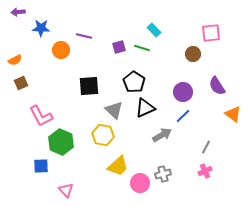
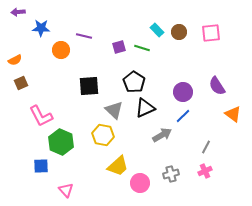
cyan rectangle: moved 3 px right
brown circle: moved 14 px left, 22 px up
gray cross: moved 8 px right
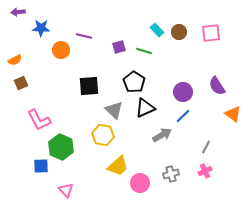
green line: moved 2 px right, 3 px down
pink L-shape: moved 2 px left, 4 px down
green hexagon: moved 5 px down
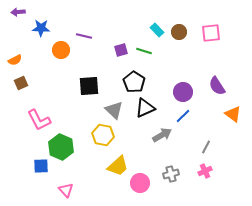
purple square: moved 2 px right, 3 px down
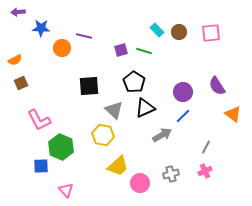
orange circle: moved 1 px right, 2 px up
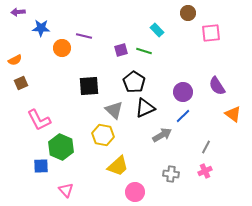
brown circle: moved 9 px right, 19 px up
gray cross: rotated 21 degrees clockwise
pink circle: moved 5 px left, 9 px down
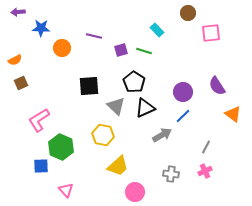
purple line: moved 10 px right
gray triangle: moved 2 px right, 4 px up
pink L-shape: rotated 85 degrees clockwise
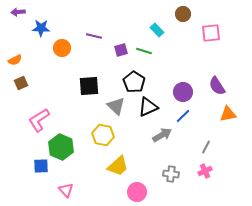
brown circle: moved 5 px left, 1 px down
black triangle: moved 3 px right, 1 px up
orange triangle: moved 5 px left; rotated 48 degrees counterclockwise
pink circle: moved 2 px right
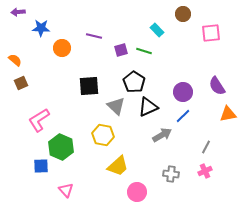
orange semicircle: rotated 112 degrees counterclockwise
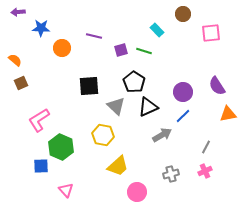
gray cross: rotated 21 degrees counterclockwise
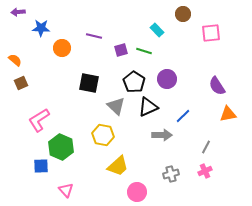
black square: moved 3 px up; rotated 15 degrees clockwise
purple circle: moved 16 px left, 13 px up
gray arrow: rotated 30 degrees clockwise
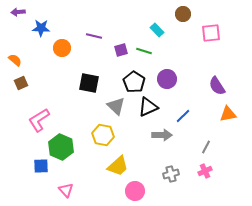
pink circle: moved 2 px left, 1 px up
